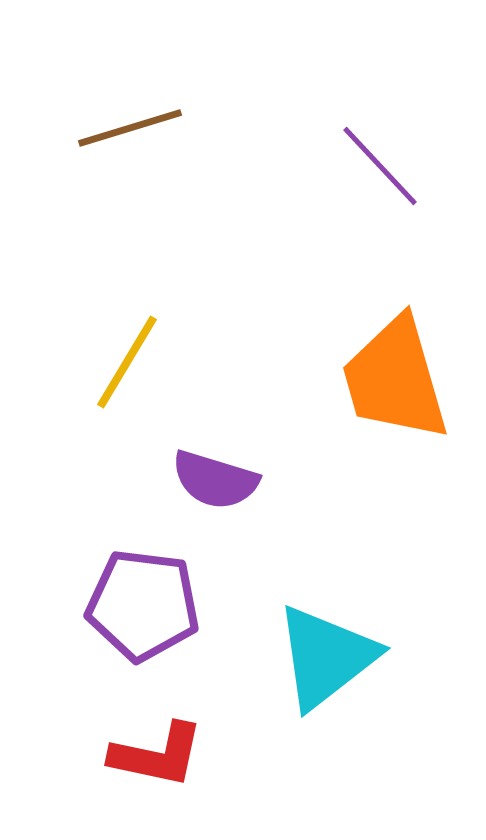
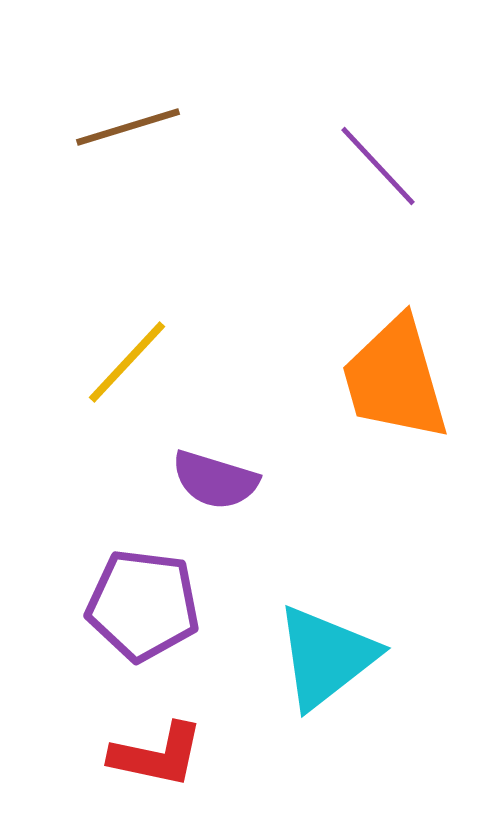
brown line: moved 2 px left, 1 px up
purple line: moved 2 px left
yellow line: rotated 12 degrees clockwise
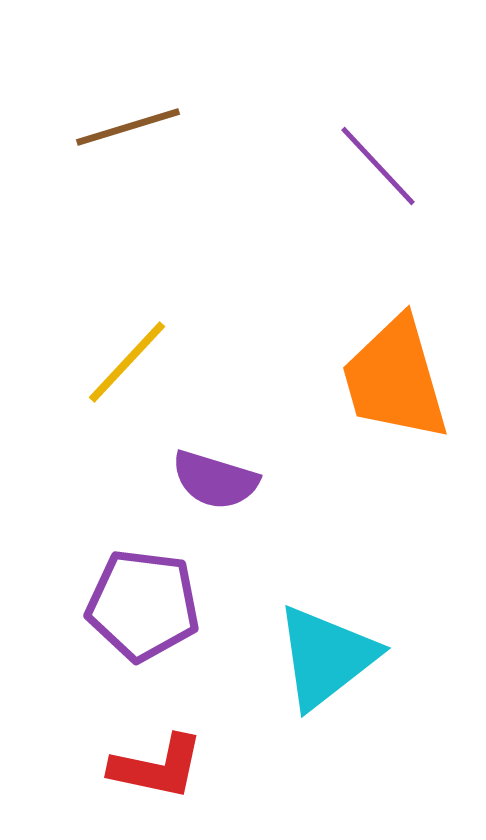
red L-shape: moved 12 px down
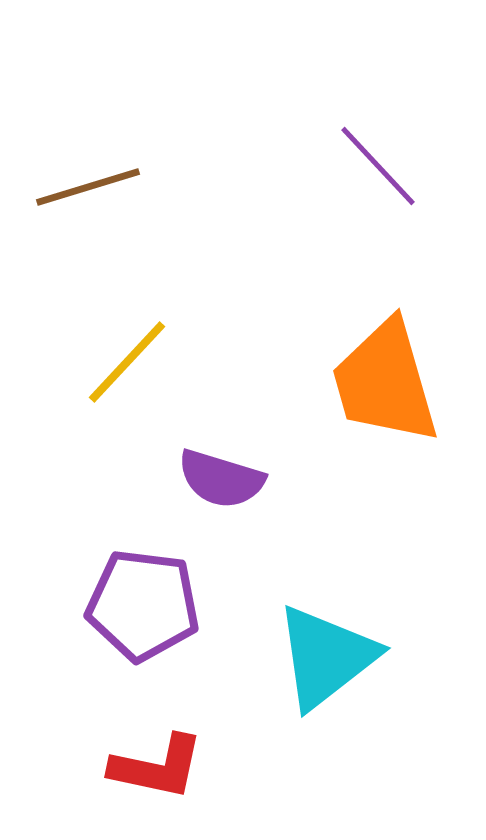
brown line: moved 40 px left, 60 px down
orange trapezoid: moved 10 px left, 3 px down
purple semicircle: moved 6 px right, 1 px up
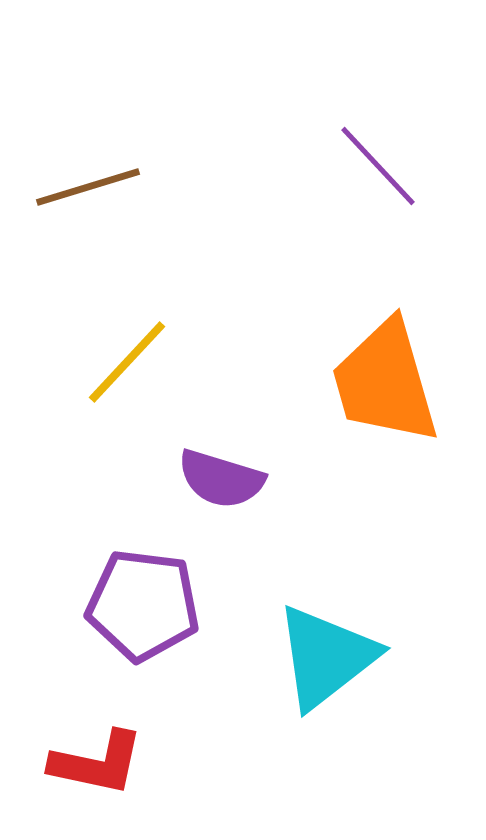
red L-shape: moved 60 px left, 4 px up
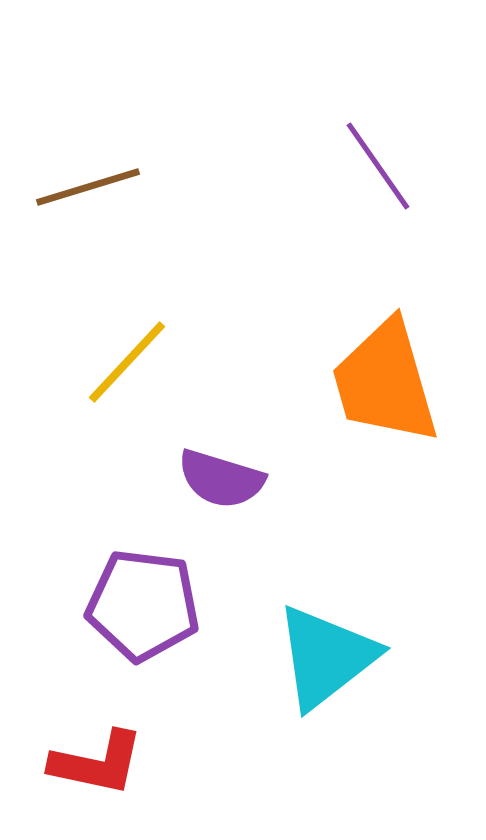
purple line: rotated 8 degrees clockwise
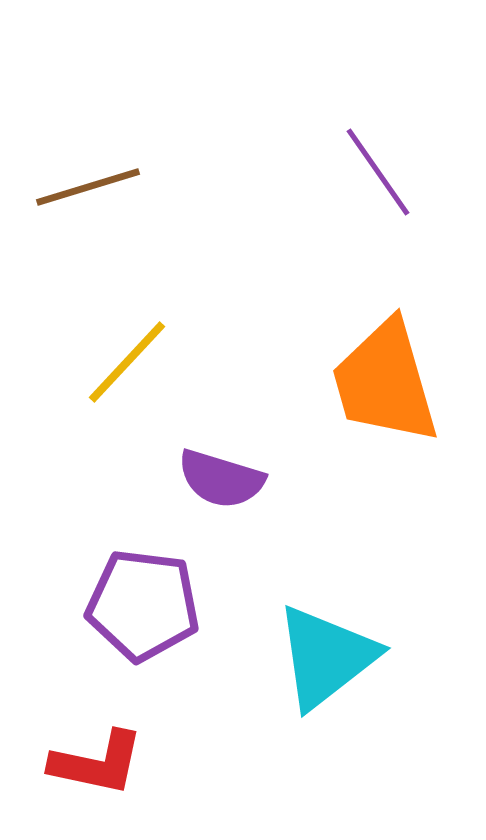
purple line: moved 6 px down
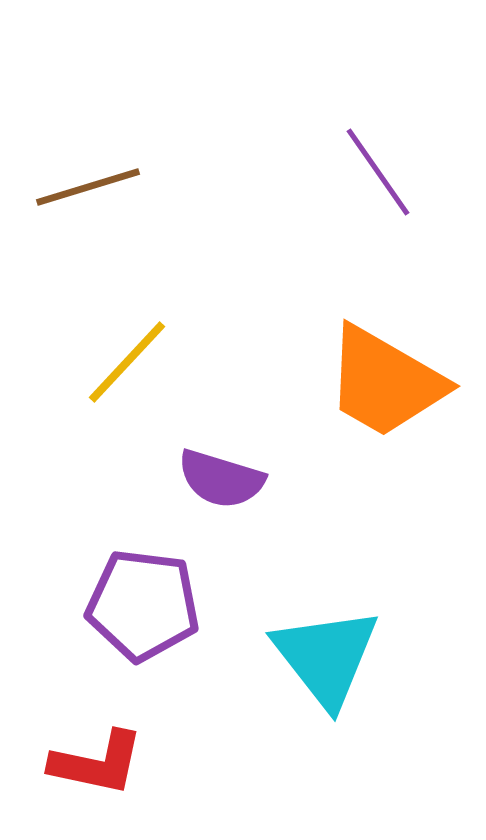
orange trapezoid: rotated 44 degrees counterclockwise
cyan triangle: rotated 30 degrees counterclockwise
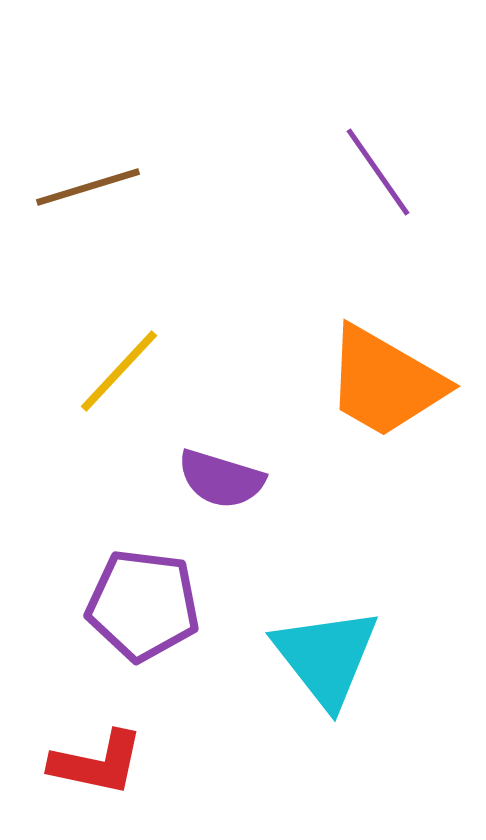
yellow line: moved 8 px left, 9 px down
